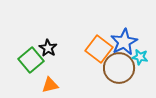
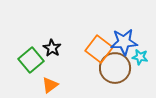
blue star: rotated 24 degrees clockwise
black star: moved 4 px right
brown circle: moved 4 px left
orange triangle: rotated 24 degrees counterclockwise
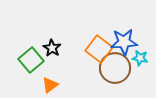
cyan star: moved 1 px down
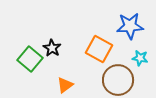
blue star: moved 6 px right, 16 px up
orange square: rotated 8 degrees counterclockwise
green square: moved 1 px left, 1 px up; rotated 10 degrees counterclockwise
brown circle: moved 3 px right, 12 px down
orange triangle: moved 15 px right
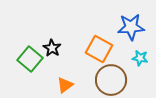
blue star: moved 1 px right, 1 px down
brown circle: moved 7 px left
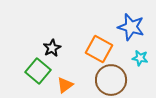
blue star: rotated 20 degrees clockwise
black star: rotated 12 degrees clockwise
green square: moved 8 px right, 12 px down
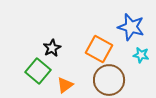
cyan star: moved 1 px right, 3 px up
brown circle: moved 2 px left
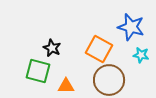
black star: rotated 18 degrees counterclockwise
green square: rotated 25 degrees counterclockwise
orange triangle: moved 1 px right, 1 px down; rotated 36 degrees clockwise
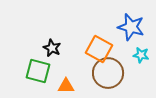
brown circle: moved 1 px left, 7 px up
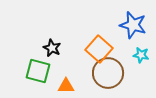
blue star: moved 2 px right, 2 px up
orange square: rotated 12 degrees clockwise
